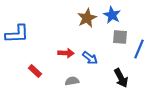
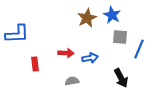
blue arrow: rotated 49 degrees counterclockwise
red rectangle: moved 7 px up; rotated 40 degrees clockwise
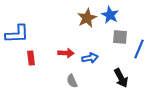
blue star: moved 2 px left
red rectangle: moved 4 px left, 6 px up
gray semicircle: rotated 104 degrees counterclockwise
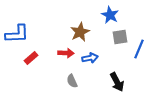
brown star: moved 7 px left, 14 px down
gray square: rotated 14 degrees counterclockwise
red rectangle: rotated 56 degrees clockwise
black arrow: moved 4 px left, 4 px down
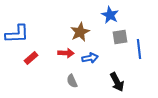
blue line: rotated 30 degrees counterclockwise
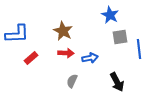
brown star: moved 17 px left, 1 px up; rotated 18 degrees counterclockwise
gray semicircle: rotated 48 degrees clockwise
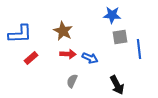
blue star: moved 2 px right; rotated 24 degrees counterclockwise
blue L-shape: moved 3 px right
red arrow: moved 2 px right, 1 px down
blue arrow: rotated 35 degrees clockwise
black arrow: moved 3 px down
